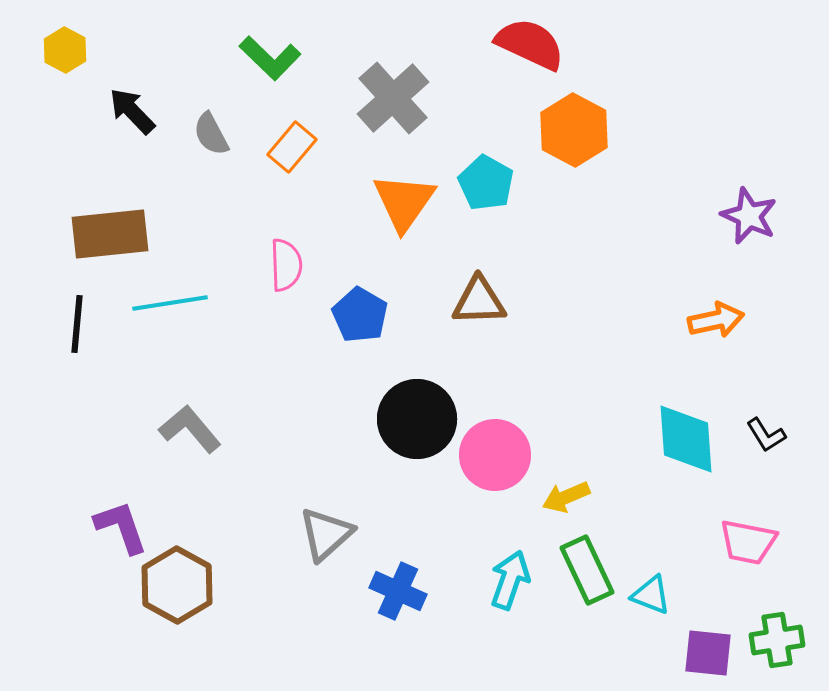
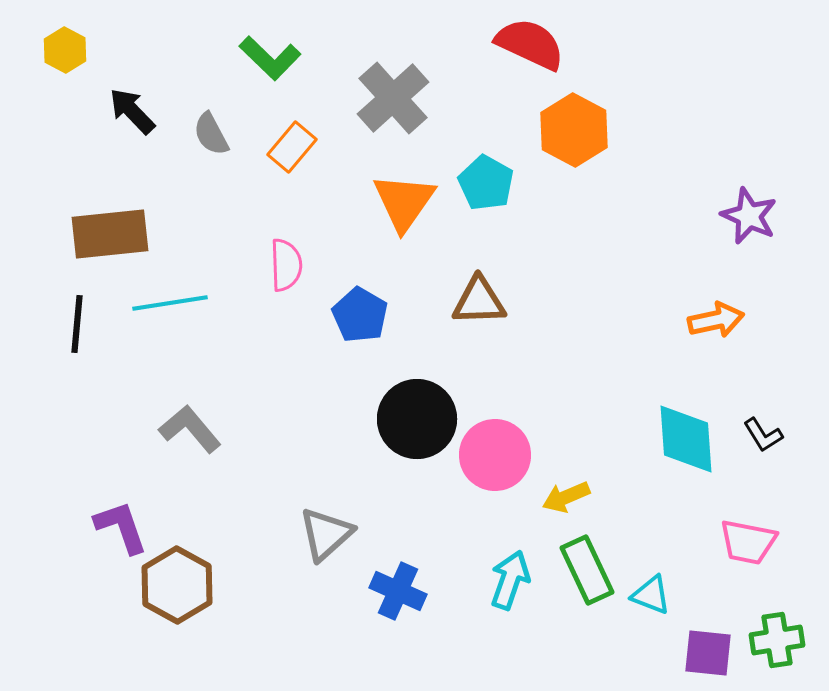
black L-shape: moved 3 px left
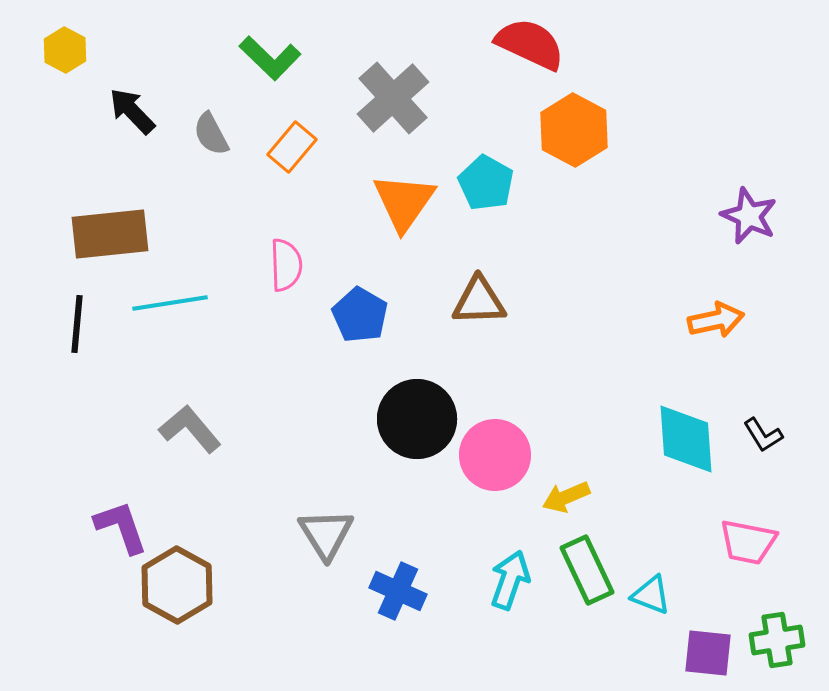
gray triangle: rotated 20 degrees counterclockwise
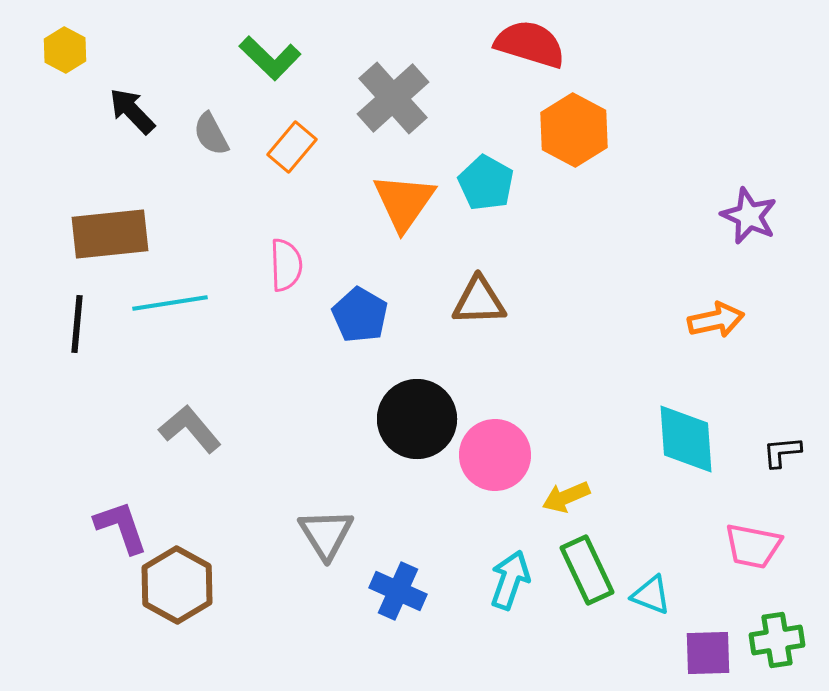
red semicircle: rotated 8 degrees counterclockwise
black L-shape: moved 19 px right, 17 px down; rotated 117 degrees clockwise
pink trapezoid: moved 5 px right, 4 px down
purple square: rotated 8 degrees counterclockwise
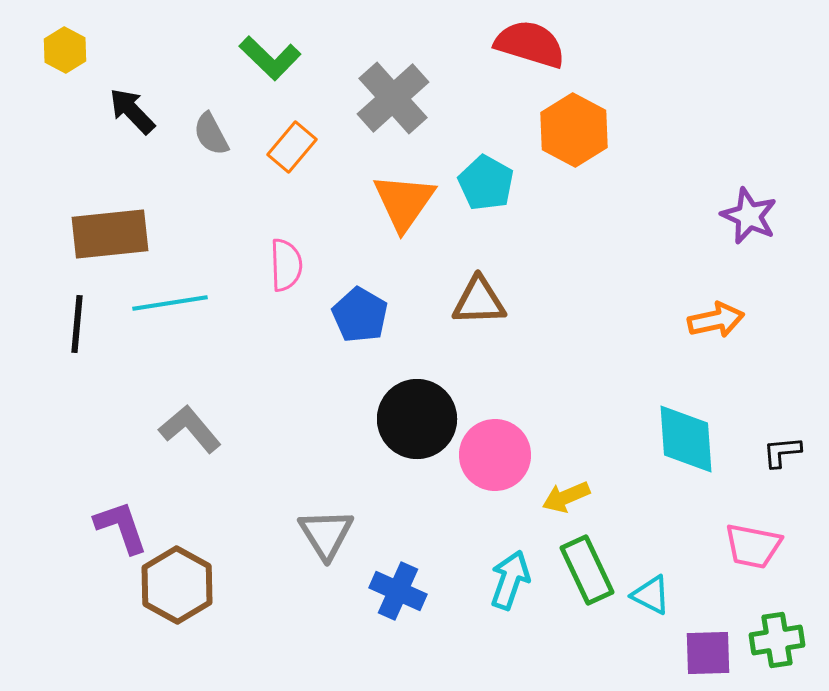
cyan triangle: rotated 6 degrees clockwise
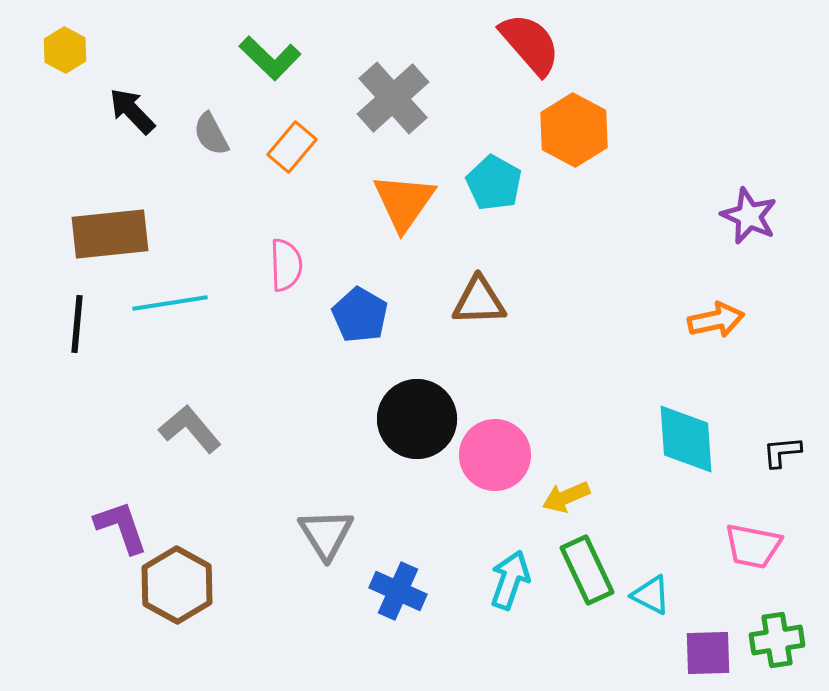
red semicircle: rotated 32 degrees clockwise
cyan pentagon: moved 8 px right
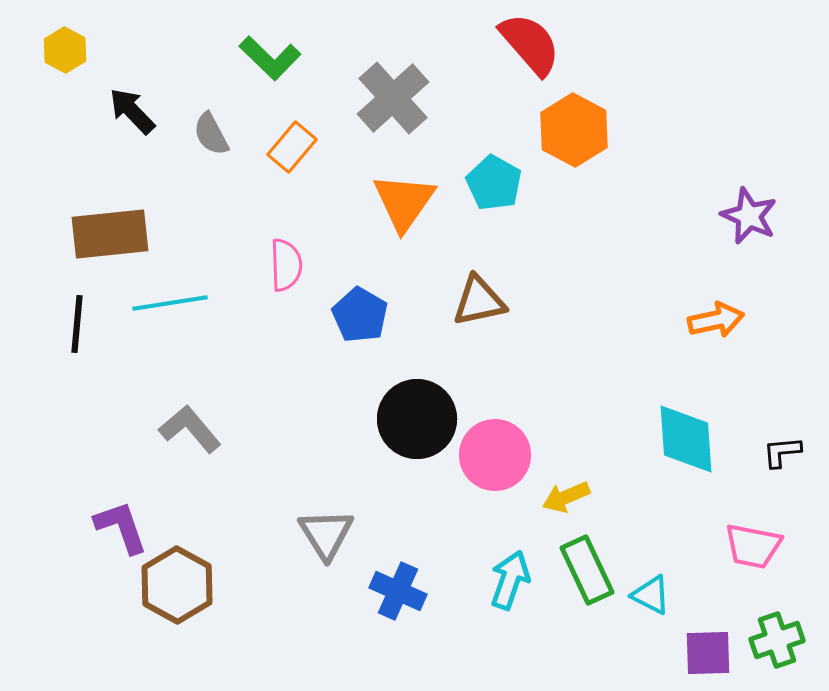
brown triangle: rotated 10 degrees counterclockwise
green cross: rotated 10 degrees counterclockwise
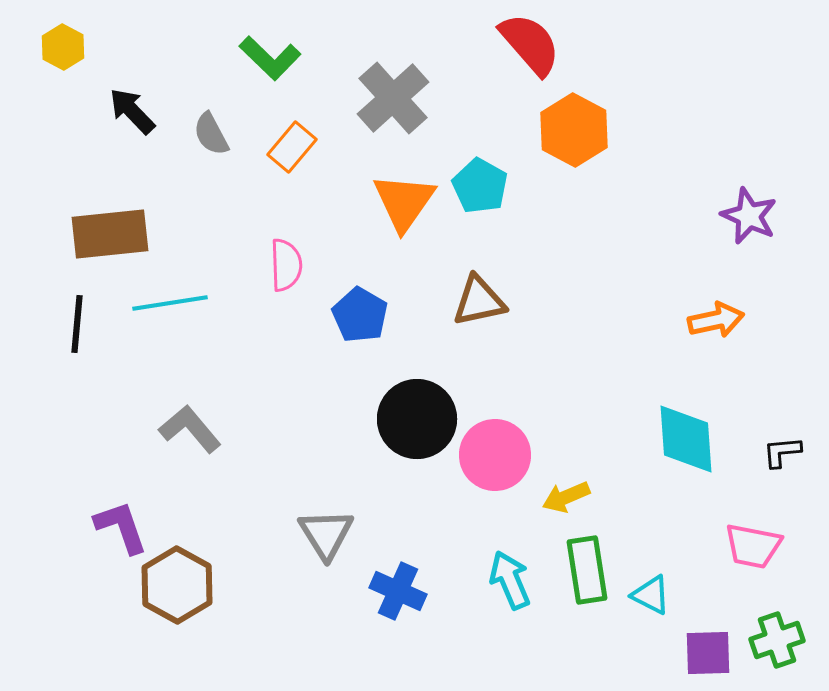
yellow hexagon: moved 2 px left, 3 px up
cyan pentagon: moved 14 px left, 3 px down
green rectangle: rotated 16 degrees clockwise
cyan arrow: rotated 42 degrees counterclockwise
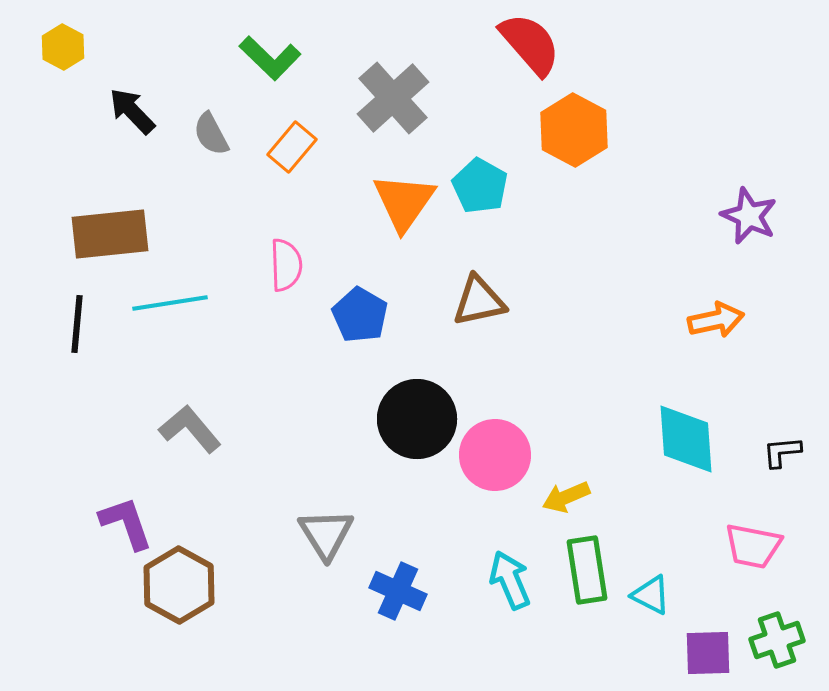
purple L-shape: moved 5 px right, 4 px up
brown hexagon: moved 2 px right
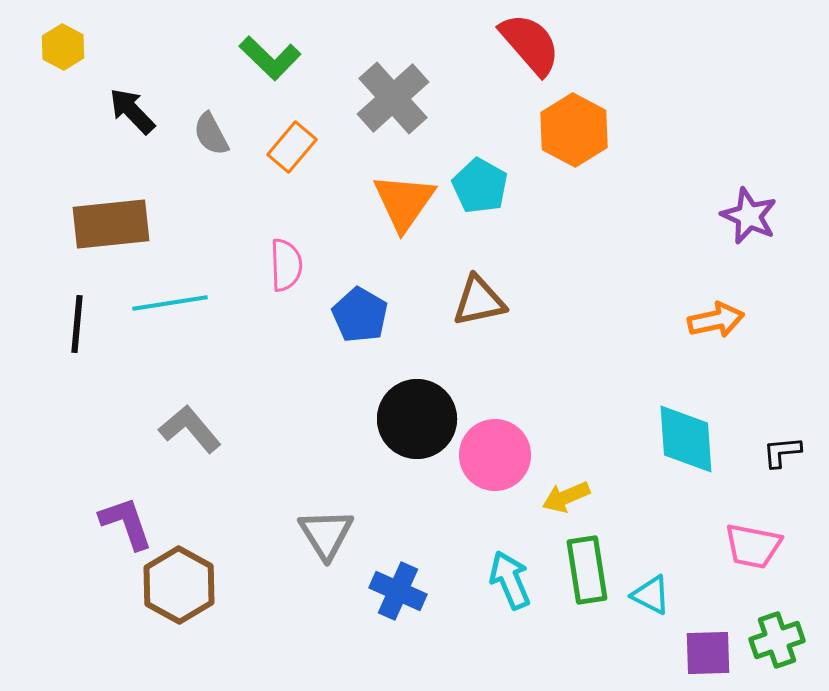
brown rectangle: moved 1 px right, 10 px up
